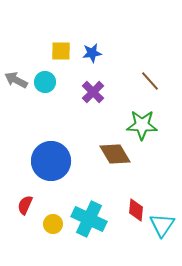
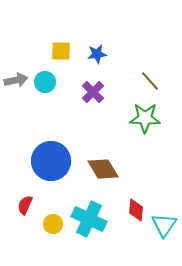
blue star: moved 5 px right, 1 px down
gray arrow: rotated 140 degrees clockwise
green star: moved 3 px right, 7 px up
brown diamond: moved 12 px left, 15 px down
cyan triangle: moved 2 px right
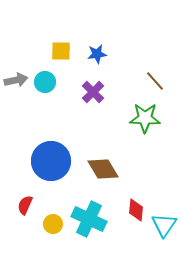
brown line: moved 5 px right
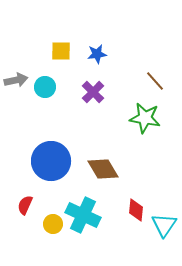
cyan circle: moved 5 px down
green star: rotated 8 degrees clockwise
cyan cross: moved 6 px left, 4 px up
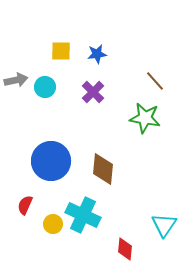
brown diamond: rotated 36 degrees clockwise
red diamond: moved 11 px left, 39 px down
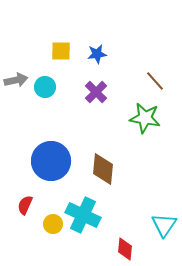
purple cross: moved 3 px right
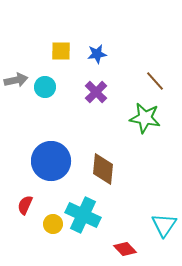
red diamond: rotated 50 degrees counterclockwise
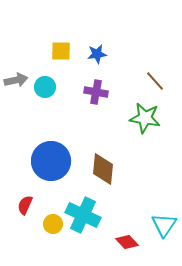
purple cross: rotated 35 degrees counterclockwise
red diamond: moved 2 px right, 7 px up
